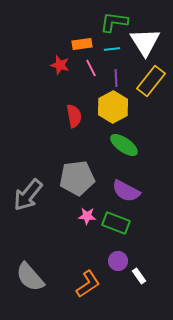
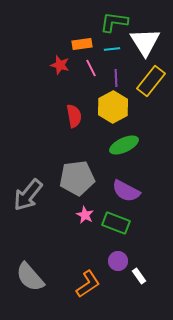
green ellipse: rotated 60 degrees counterclockwise
pink star: moved 2 px left, 1 px up; rotated 24 degrees clockwise
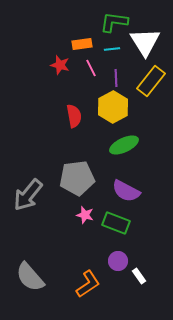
pink star: rotated 12 degrees counterclockwise
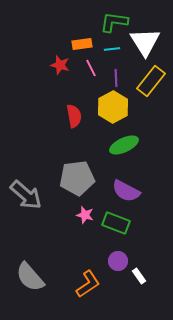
gray arrow: moved 2 px left; rotated 88 degrees counterclockwise
